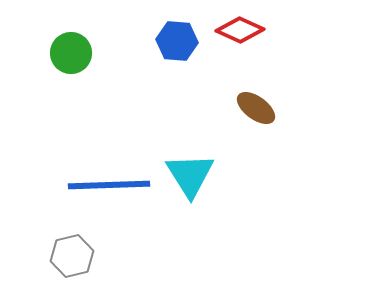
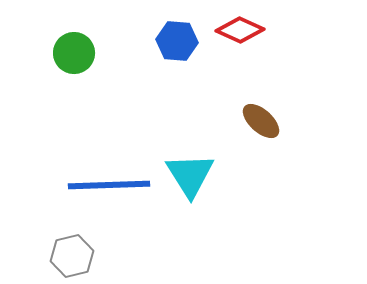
green circle: moved 3 px right
brown ellipse: moved 5 px right, 13 px down; rotated 6 degrees clockwise
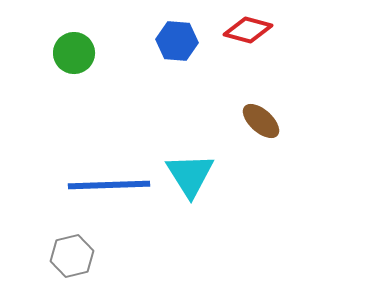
red diamond: moved 8 px right; rotated 9 degrees counterclockwise
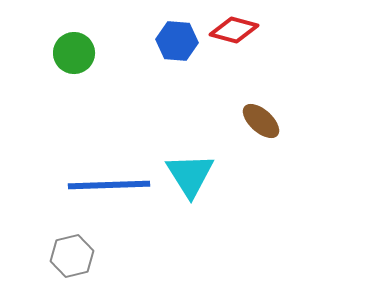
red diamond: moved 14 px left
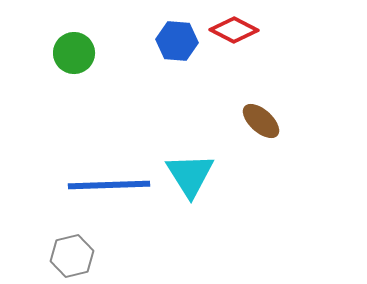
red diamond: rotated 12 degrees clockwise
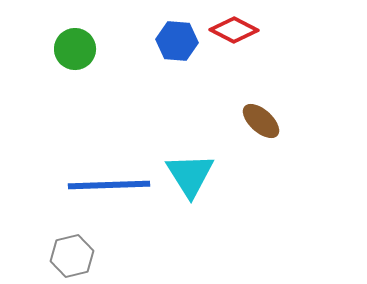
green circle: moved 1 px right, 4 px up
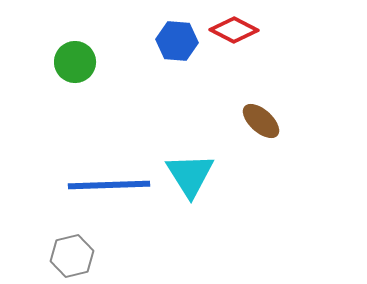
green circle: moved 13 px down
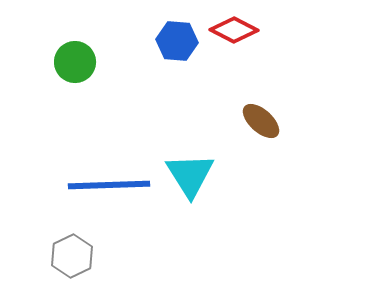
gray hexagon: rotated 12 degrees counterclockwise
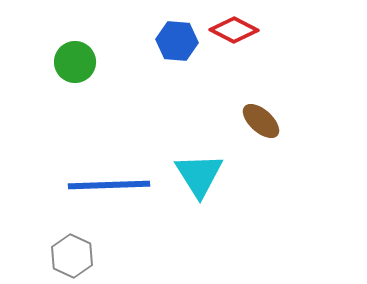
cyan triangle: moved 9 px right
gray hexagon: rotated 9 degrees counterclockwise
